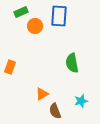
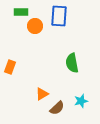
green rectangle: rotated 24 degrees clockwise
brown semicircle: moved 2 px right, 3 px up; rotated 112 degrees counterclockwise
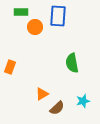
blue rectangle: moved 1 px left
orange circle: moved 1 px down
cyan star: moved 2 px right
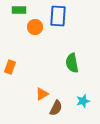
green rectangle: moved 2 px left, 2 px up
brown semicircle: moved 1 px left; rotated 21 degrees counterclockwise
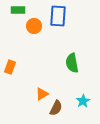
green rectangle: moved 1 px left
orange circle: moved 1 px left, 1 px up
cyan star: rotated 16 degrees counterclockwise
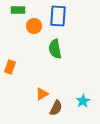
green semicircle: moved 17 px left, 14 px up
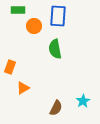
orange triangle: moved 19 px left, 6 px up
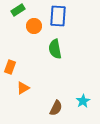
green rectangle: rotated 32 degrees counterclockwise
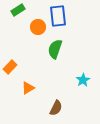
blue rectangle: rotated 10 degrees counterclockwise
orange circle: moved 4 px right, 1 px down
green semicircle: rotated 30 degrees clockwise
orange rectangle: rotated 24 degrees clockwise
orange triangle: moved 5 px right
cyan star: moved 21 px up
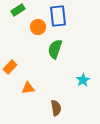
orange triangle: rotated 24 degrees clockwise
brown semicircle: rotated 35 degrees counterclockwise
